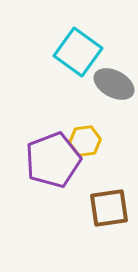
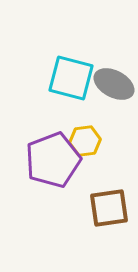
cyan square: moved 7 px left, 26 px down; rotated 21 degrees counterclockwise
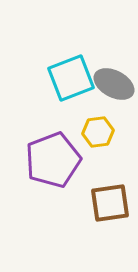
cyan square: rotated 36 degrees counterclockwise
yellow hexagon: moved 13 px right, 9 px up
brown square: moved 1 px right, 5 px up
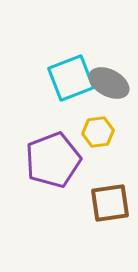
gray ellipse: moved 5 px left, 1 px up
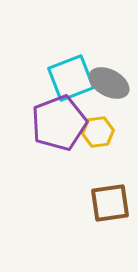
purple pentagon: moved 6 px right, 37 px up
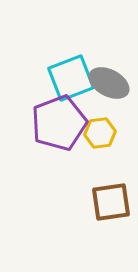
yellow hexagon: moved 2 px right, 1 px down
brown square: moved 1 px right, 1 px up
